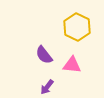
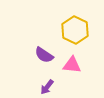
yellow hexagon: moved 2 px left, 3 px down
purple semicircle: rotated 18 degrees counterclockwise
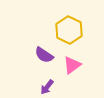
yellow hexagon: moved 6 px left
pink triangle: rotated 42 degrees counterclockwise
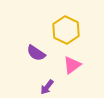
yellow hexagon: moved 3 px left
purple semicircle: moved 8 px left, 2 px up
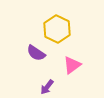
yellow hexagon: moved 9 px left, 1 px up
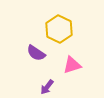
yellow hexagon: moved 2 px right
pink triangle: rotated 18 degrees clockwise
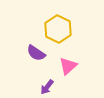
yellow hexagon: moved 1 px left
pink triangle: moved 4 px left, 1 px down; rotated 24 degrees counterclockwise
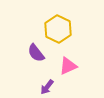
purple semicircle: rotated 18 degrees clockwise
pink triangle: rotated 18 degrees clockwise
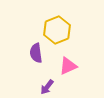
yellow hexagon: moved 1 px left, 1 px down; rotated 12 degrees clockwise
purple semicircle: rotated 30 degrees clockwise
